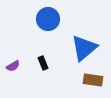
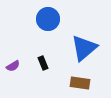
brown rectangle: moved 13 px left, 3 px down
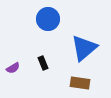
purple semicircle: moved 2 px down
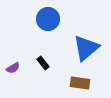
blue triangle: moved 2 px right
black rectangle: rotated 16 degrees counterclockwise
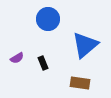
blue triangle: moved 1 px left, 3 px up
black rectangle: rotated 16 degrees clockwise
purple semicircle: moved 4 px right, 10 px up
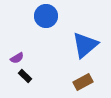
blue circle: moved 2 px left, 3 px up
black rectangle: moved 18 px left, 13 px down; rotated 24 degrees counterclockwise
brown rectangle: moved 3 px right, 1 px up; rotated 36 degrees counterclockwise
